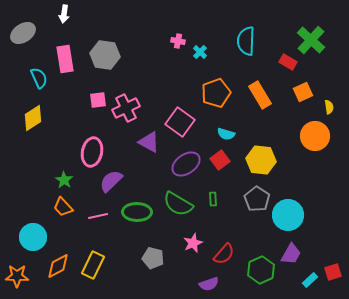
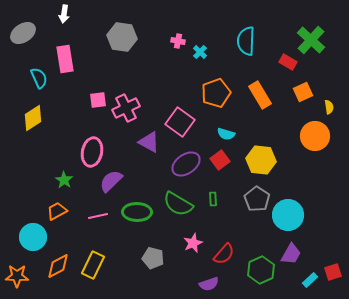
gray hexagon at (105, 55): moved 17 px right, 18 px up
orange trapezoid at (63, 207): moved 6 px left, 4 px down; rotated 105 degrees clockwise
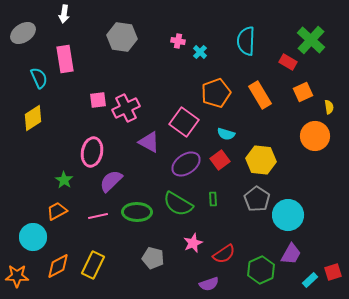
pink square at (180, 122): moved 4 px right
red semicircle at (224, 254): rotated 15 degrees clockwise
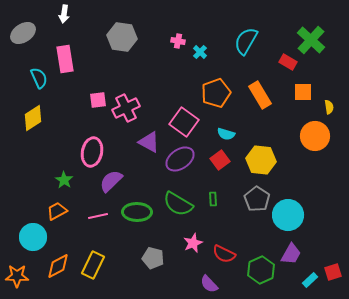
cyan semicircle at (246, 41): rotated 28 degrees clockwise
orange square at (303, 92): rotated 24 degrees clockwise
purple ellipse at (186, 164): moved 6 px left, 5 px up
red semicircle at (224, 254): rotated 60 degrees clockwise
purple semicircle at (209, 284): rotated 66 degrees clockwise
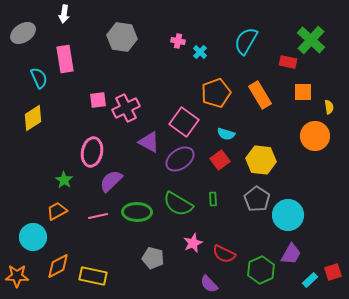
red rectangle at (288, 62): rotated 18 degrees counterclockwise
yellow rectangle at (93, 265): moved 11 px down; rotated 76 degrees clockwise
